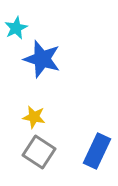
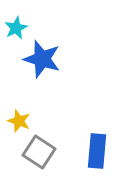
yellow star: moved 15 px left, 4 px down; rotated 10 degrees clockwise
blue rectangle: rotated 20 degrees counterclockwise
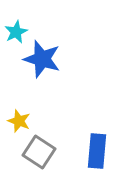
cyan star: moved 4 px down
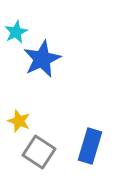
blue star: rotated 30 degrees clockwise
blue rectangle: moved 7 px left, 5 px up; rotated 12 degrees clockwise
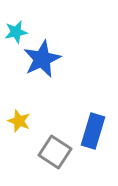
cyan star: rotated 15 degrees clockwise
blue rectangle: moved 3 px right, 15 px up
gray square: moved 16 px right
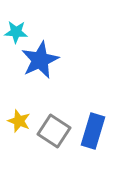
cyan star: rotated 15 degrees clockwise
blue star: moved 2 px left, 1 px down
gray square: moved 1 px left, 21 px up
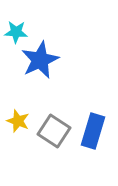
yellow star: moved 1 px left
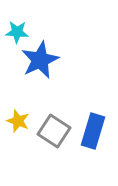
cyan star: moved 1 px right
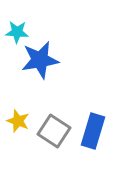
blue star: rotated 15 degrees clockwise
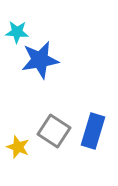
yellow star: moved 26 px down
